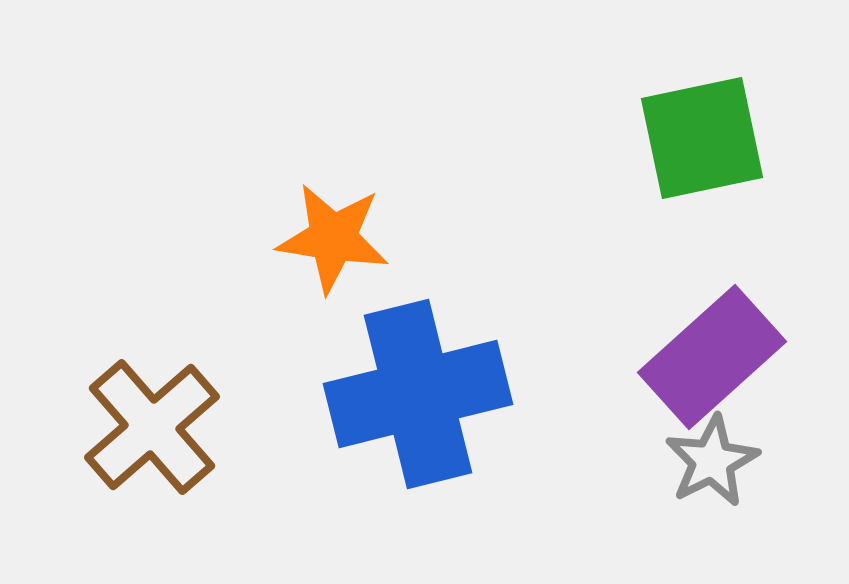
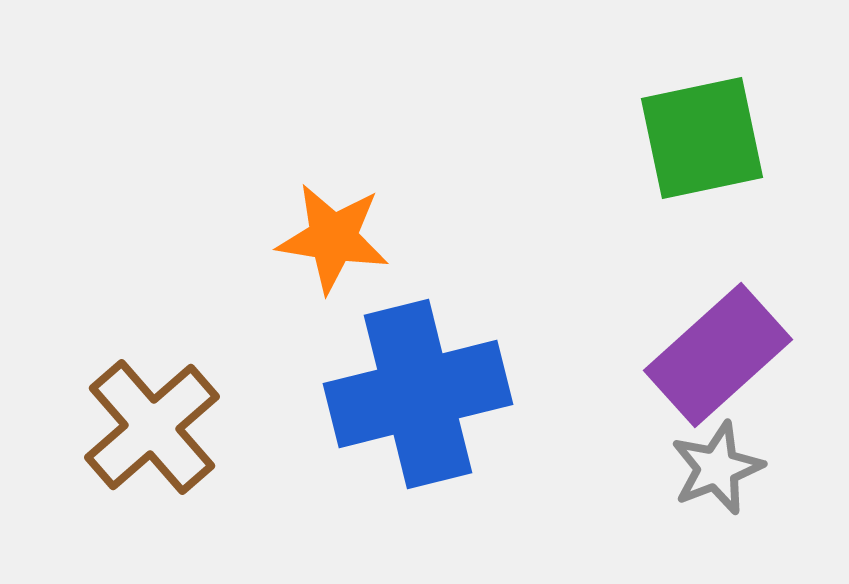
purple rectangle: moved 6 px right, 2 px up
gray star: moved 5 px right, 7 px down; rotated 6 degrees clockwise
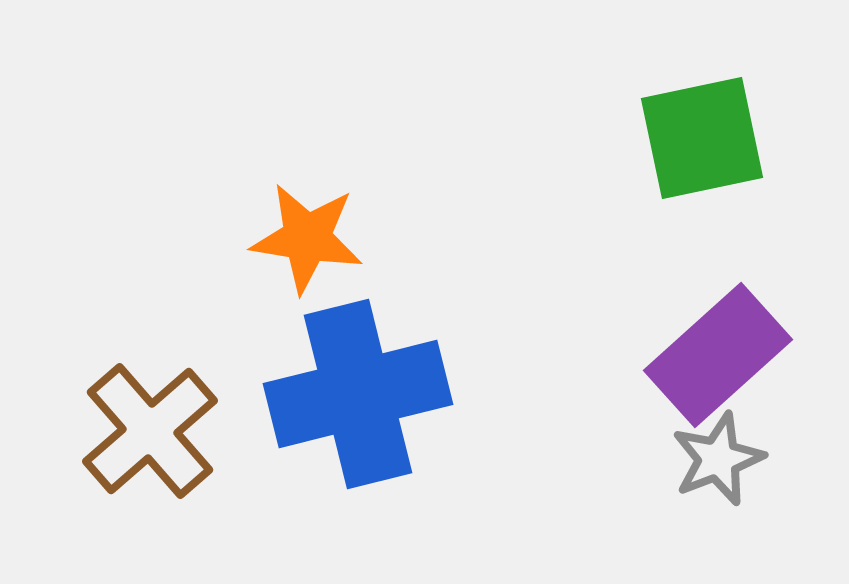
orange star: moved 26 px left
blue cross: moved 60 px left
brown cross: moved 2 px left, 4 px down
gray star: moved 1 px right, 9 px up
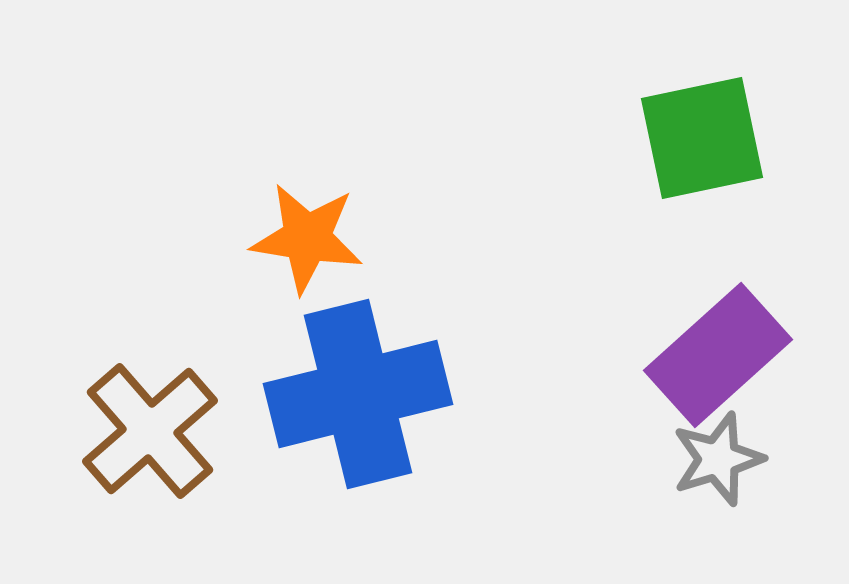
gray star: rotated 4 degrees clockwise
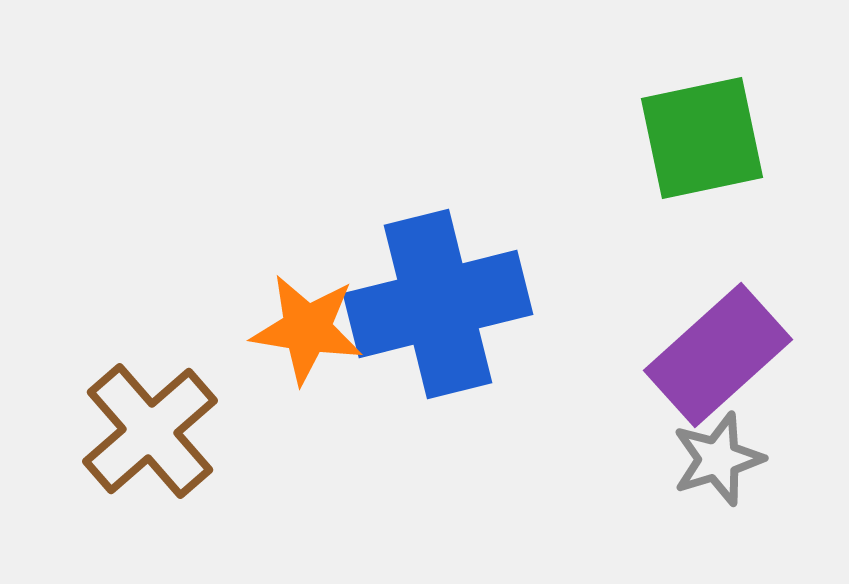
orange star: moved 91 px down
blue cross: moved 80 px right, 90 px up
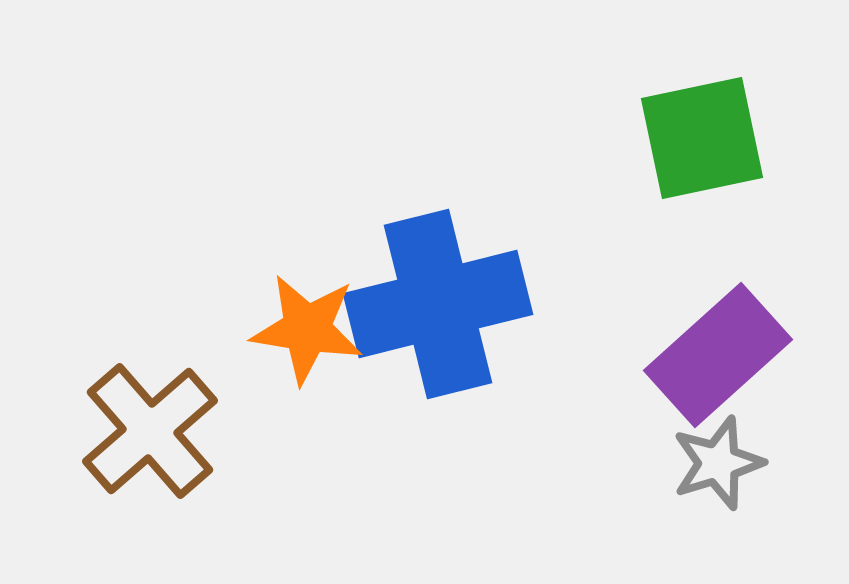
gray star: moved 4 px down
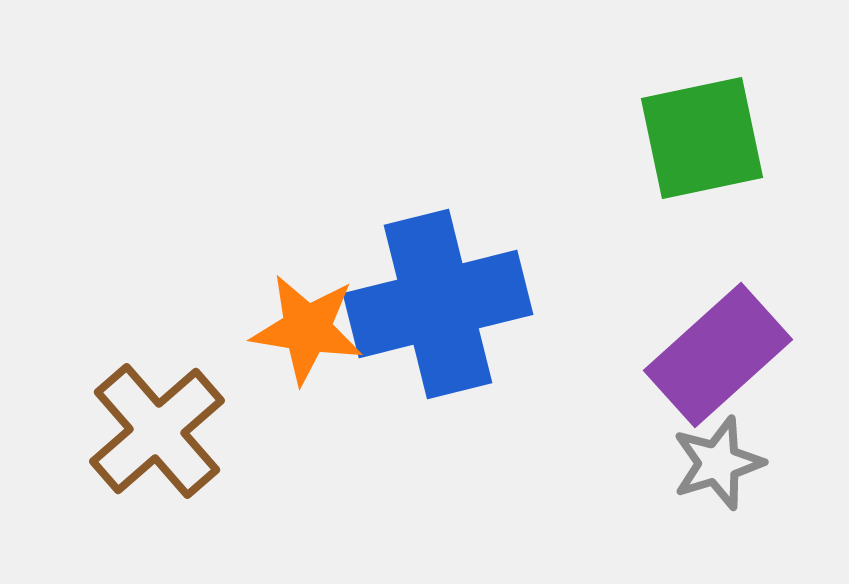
brown cross: moved 7 px right
